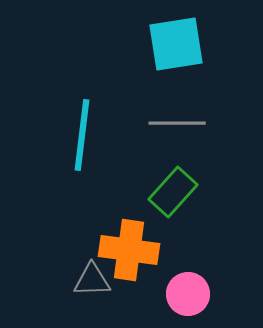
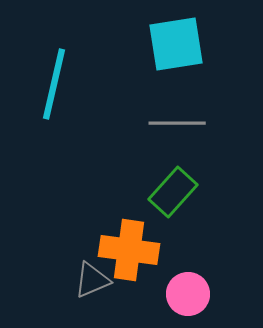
cyan line: moved 28 px left, 51 px up; rotated 6 degrees clockwise
gray triangle: rotated 21 degrees counterclockwise
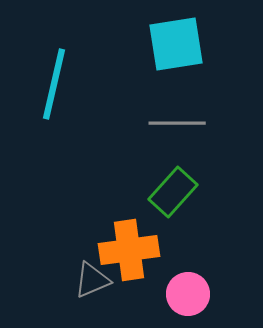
orange cross: rotated 16 degrees counterclockwise
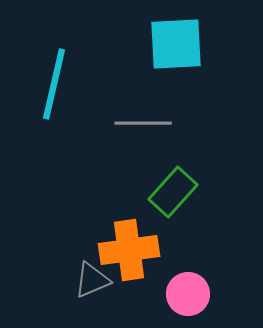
cyan square: rotated 6 degrees clockwise
gray line: moved 34 px left
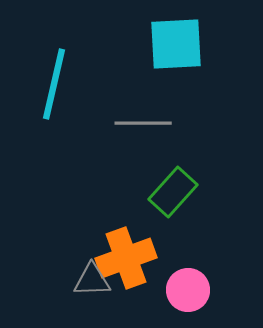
orange cross: moved 3 px left, 8 px down; rotated 12 degrees counterclockwise
gray triangle: rotated 21 degrees clockwise
pink circle: moved 4 px up
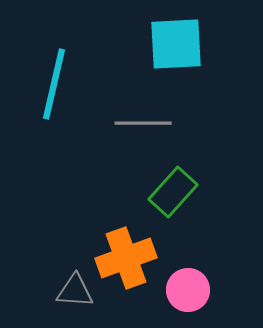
gray triangle: moved 17 px left, 11 px down; rotated 6 degrees clockwise
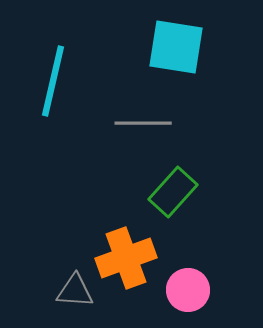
cyan square: moved 3 px down; rotated 12 degrees clockwise
cyan line: moved 1 px left, 3 px up
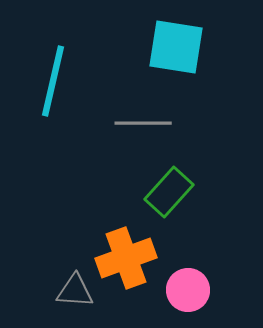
green rectangle: moved 4 px left
